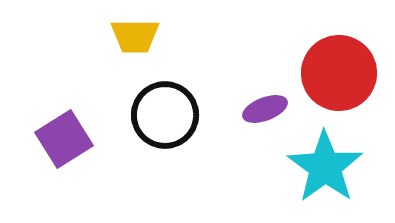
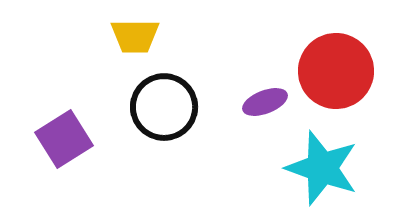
red circle: moved 3 px left, 2 px up
purple ellipse: moved 7 px up
black circle: moved 1 px left, 8 px up
cyan star: moved 3 px left, 1 px down; rotated 16 degrees counterclockwise
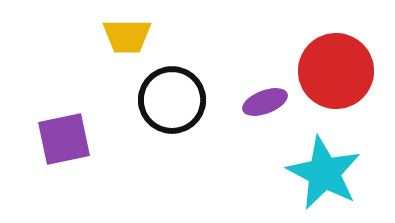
yellow trapezoid: moved 8 px left
black circle: moved 8 px right, 7 px up
purple square: rotated 20 degrees clockwise
cyan star: moved 2 px right, 5 px down; rotated 8 degrees clockwise
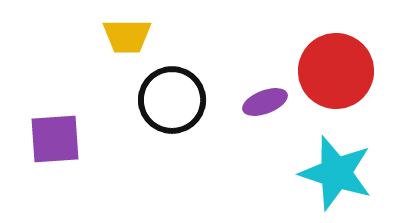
purple square: moved 9 px left; rotated 8 degrees clockwise
cyan star: moved 12 px right; rotated 10 degrees counterclockwise
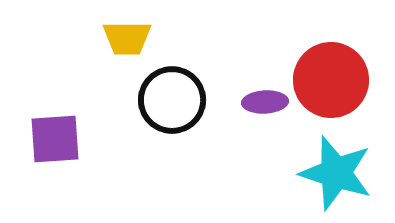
yellow trapezoid: moved 2 px down
red circle: moved 5 px left, 9 px down
purple ellipse: rotated 18 degrees clockwise
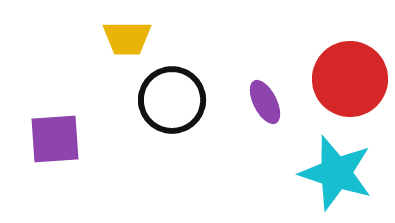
red circle: moved 19 px right, 1 px up
purple ellipse: rotated 66 degrees clockwise
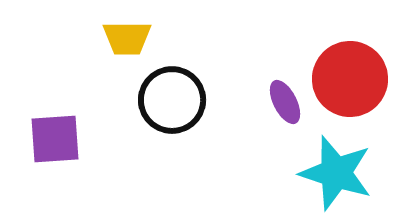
purple ellipse: moved 20 px right
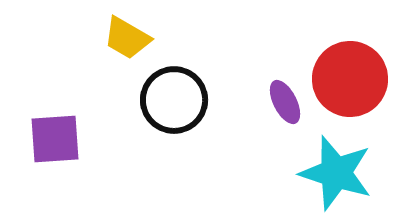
yellow trapezoid: rotated 30 degrees clockwise
black circle: moved 2 px right
